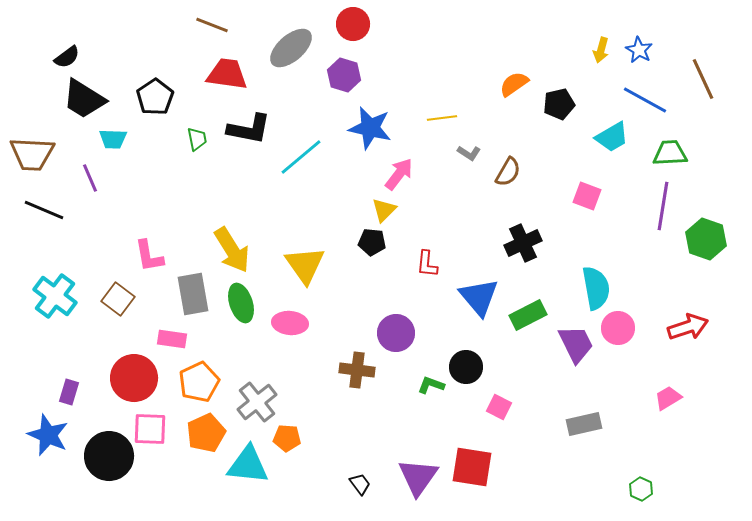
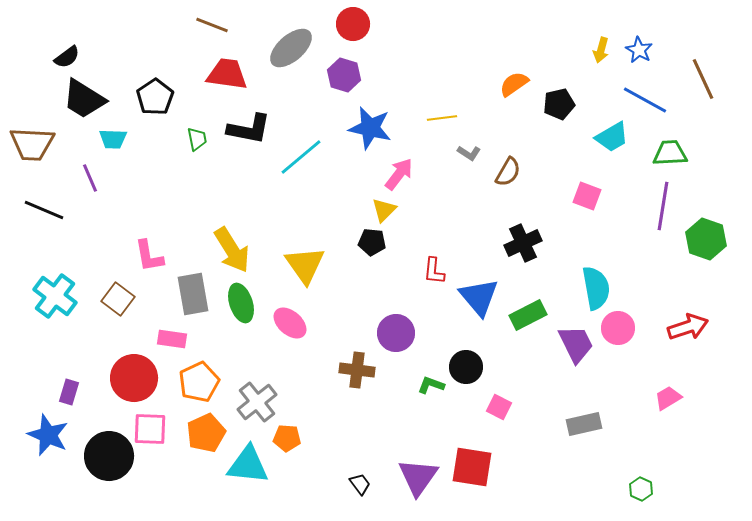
brown trapezoid at (32, 154): moved 10 px up
red L-shape at (427, 264): moved 7 px right, 7 px down
pink ellipse at (290, 323): rotated 36 degrees clockwise
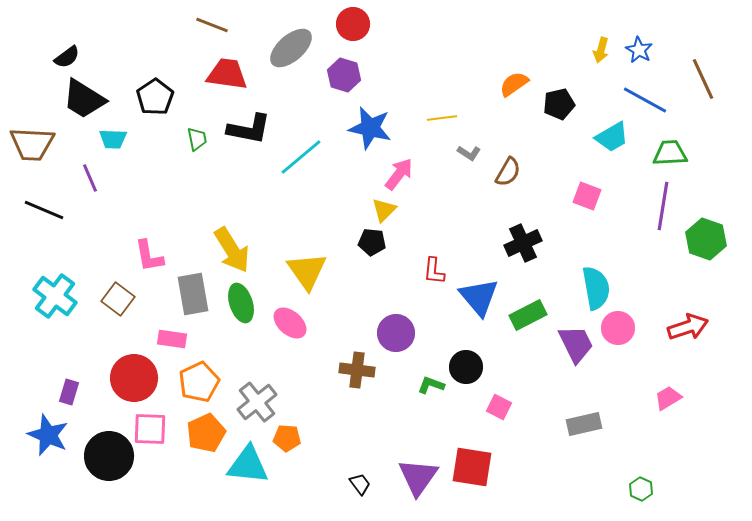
yellow triangle at (305, 265): moved 2 px right, 6 px down
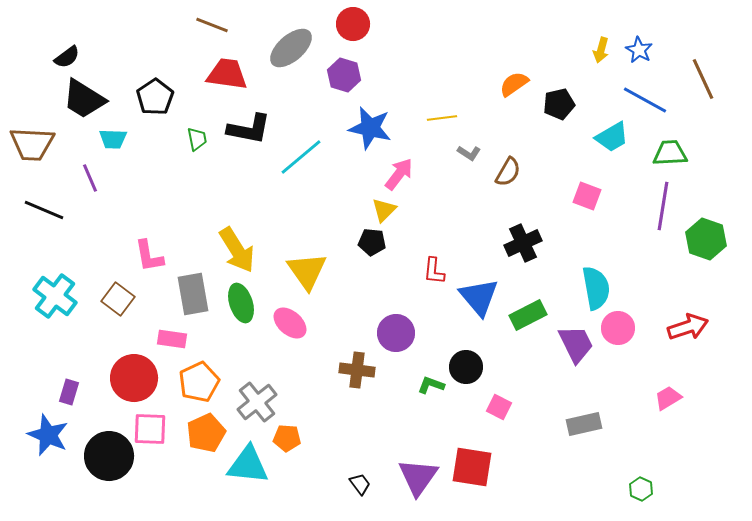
yellow arrow at (232, 250): moved 5 px right
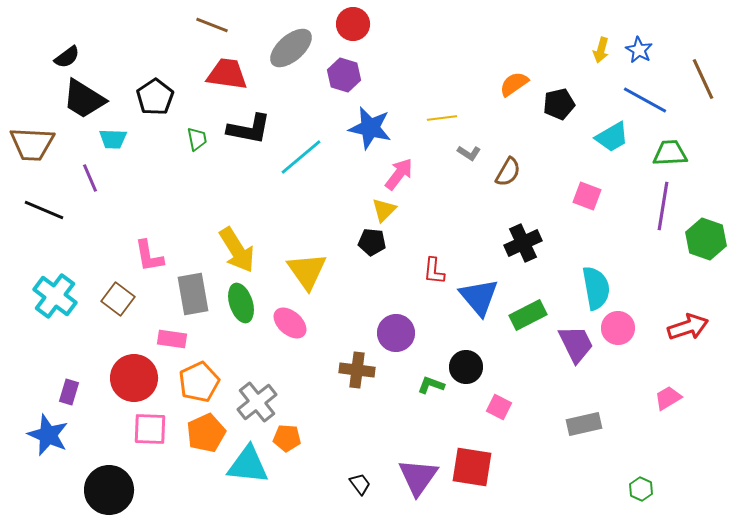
black circle at (109, 456): moved 34 px down
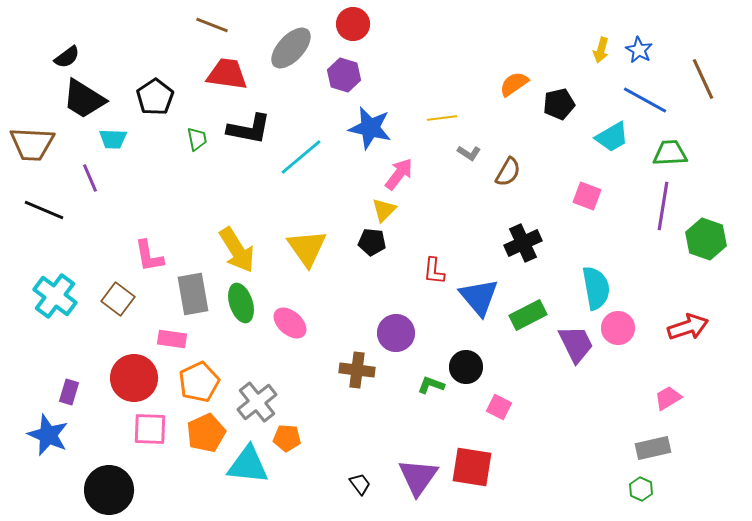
gray ellipse at (291, 48): rotated 6 degrees counterclockwise
yellow triangle at (307, 271): moved 23 px up
gray rectangle at (584, 424): moved 69 px right, 24 px down
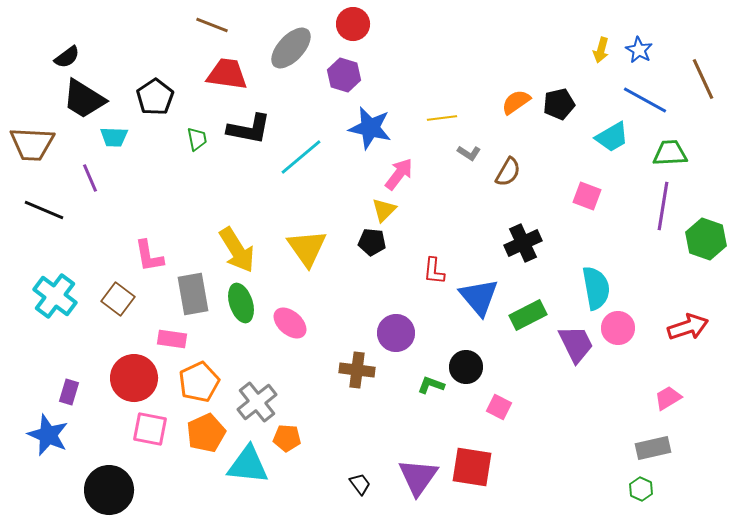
orange semicircle at (514, 84): moved 2 px right, 18 px down
cyan trapezoid at (113, 139): moved 1 px right, 2 px up
pink square at (150, 429): rotated 9 degrees clockwise
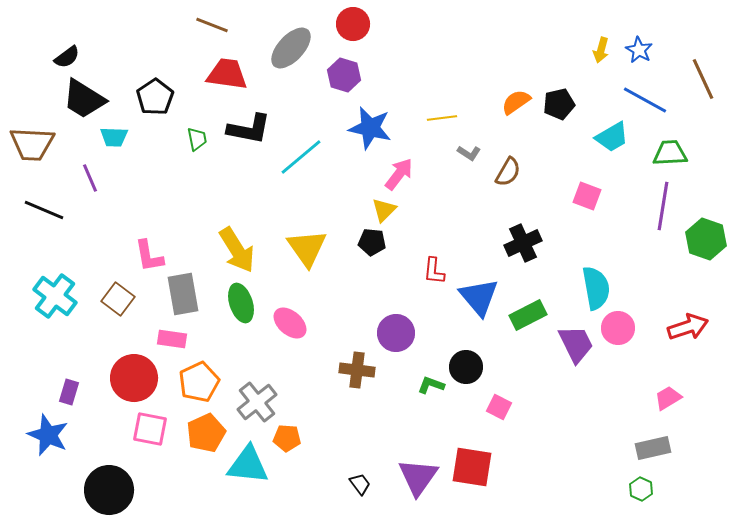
gray rectangle at (193, 294): moved 10 px left
